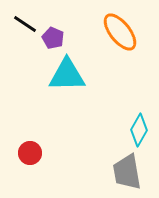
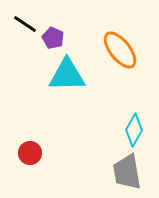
orange ellipse: moved 18 px down
cyan diamond: moved 5 px left
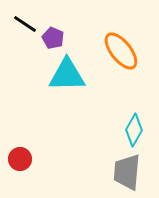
orange ellipse: moved 1 px right, 1 px down
red circle: moved 10 px left, 6 px down
gray trapezoid: rotated 15 degrees clockwise
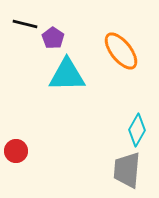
black line: rotated 20 degrees counterclockwise
purple pentagon: rotated 10 degrees clockwise
cyan diamond: moved 3 px right
red circle: moved 4 px left, 8 px up
gray trapezoid: moved 2 px up
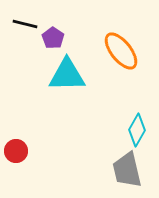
gray trapezoid: rotated 18 degrees counterclockwise
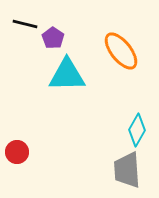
red circle: moved 1 px right, 1 px down
gray trapezoid: rotated 9 degrees clockwise
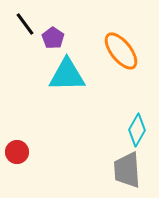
black line: rotated 40 degrees clockwise
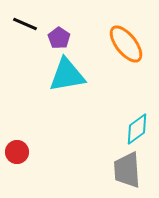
black line: rotated 30 degrees counterclockwise
purple pentagon: moved 6 px right
orange ellipse: moved 5 px right, 7 px up
cyan triangle: rotated 9 degrees counterclockwise
cyan diamond: moved 1 px up; rotated 24 degrees clockwise
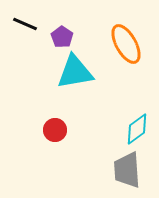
purple pentagon: moved 3 px right, 1 px up
orange ellipse: rotated 9 degrees clockwise
cyan triangle: moved 8 px right, 3 px up
red circle: moved 38 px right, 22 px up
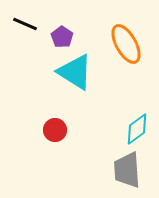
cyan triangle: rotated 42 degrees clockwise
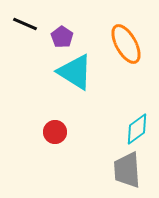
red circle: moved 2 px down
